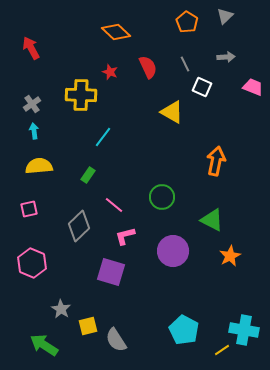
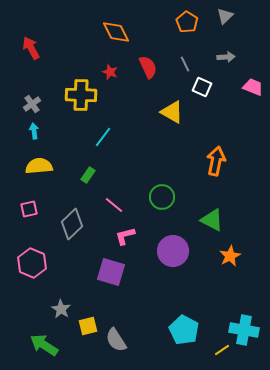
orange diamond: rotated 20 degrees clockwise
gray diamond: moved 7 px left, 2 px up
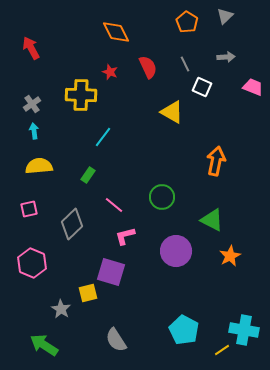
purple circle: moved 3 px right
yellow square: moved 33 px up
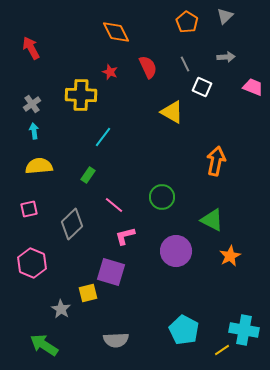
gray semicircle: rotated 60 degrees counterclockwise
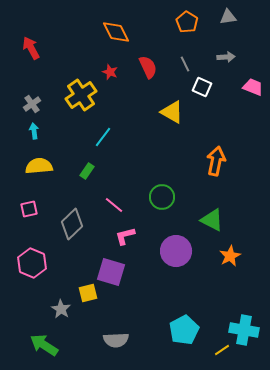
gray triangle: moved 3 px right, 1 px down; rotated 36 degrees clockwise
yellow cross: rotated 36 degrees counterclockwise
green rectangle: moved 1 px left, 4 px up
cyan pentagon: rotated 16 degrees clockwise
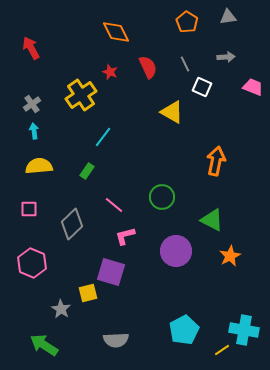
pink square: rotated 12 degrees clockwise
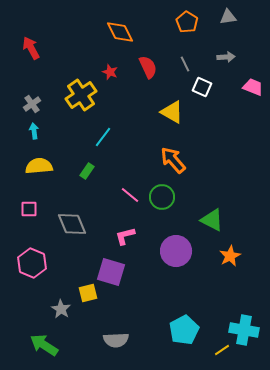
orange diamond: moved 4 px right
orange arrow: moved 43 px left, 1 px up; rotated 52 degrees counterclockwise
pink line: moved 16 px right, 10 px up
gray diamond: rotated 68 degrees counterclockwise
